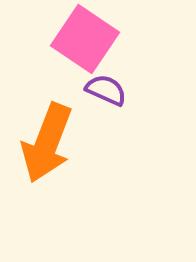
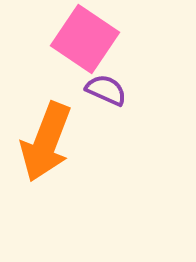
orange arrow: moved 1 px left, 1 px up
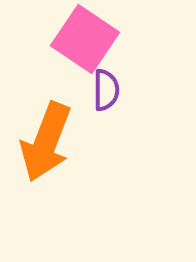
purple semicircle: rotated 66 degrees clockwise
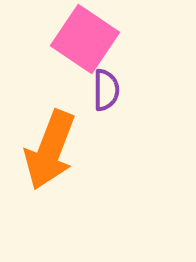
orange arrow: moved 4 px right, 8 px down
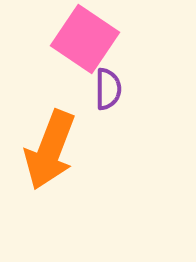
purple semicircle: moved 2 px right, 1 px up
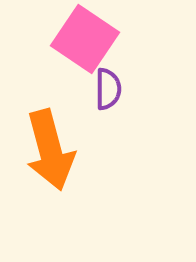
orange arrow: rotated 36 degrees counterclockwise
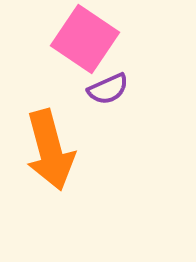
purple semicircle: rotated 66 degrees clockwise
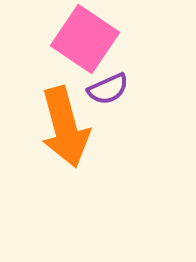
orange arrow: moved 15 px right, 23 px up
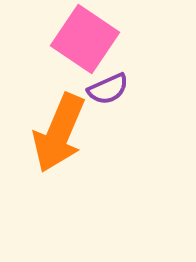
orange arrow: moved 6 px left, 6 px down; rotated 38 degrees clockwise
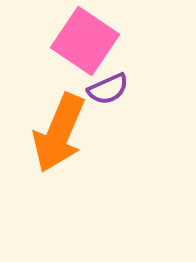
pink square: moved 2 px down
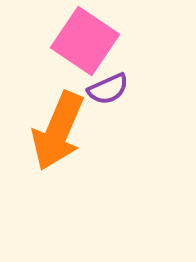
orange arrow: moved 1 px left, 2 px up
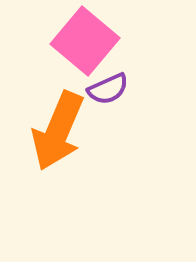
pink square: rotated 6 degrees clockwise
